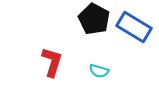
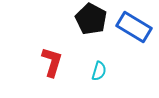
black pentagon: moved 3 px left
cyan semicircle: rotated 90 degrees counterclockwise
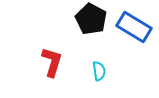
cyan semicircle: rotated 24 degrees counterclockwise
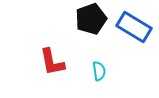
black pentagon: rotated 24 degrees clockwise
red L-shape: rotated 152 degrees clockwise
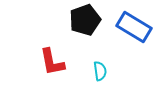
black pentagon: moved 6 px left, 1 px down
cyan semicircle: moved 1 px right
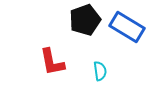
blue rectangle: moved 7 px left
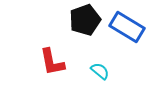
cyan semicircle: rotated 42 degrees counterclockwise
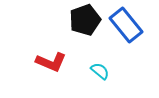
blue rectangle: moved 1 px left, 2 px up; rotated 20 degrees clockwise
red L-shape: moved 1 px left; rotated 56 degrees counterclockwise
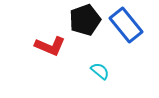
red L-shape: moved 1 px left, 16 px up
